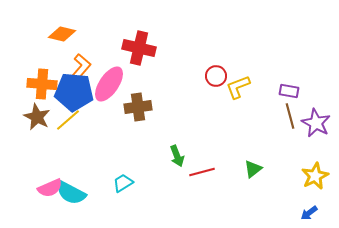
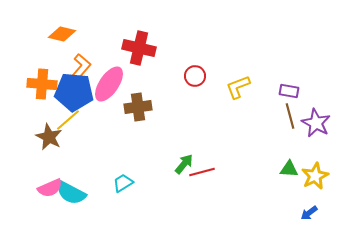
red circle: moved 21 px left
brown star: moved 12 px right, 20 px down
green arrow: moved 7 px right, 8 px down; rotated 120 degrees counterclockwise
green triangle: moved 36 px right; rotated 42 degrees clockwise
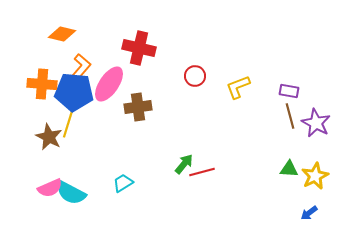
yellow line: moved 4 px down; rotated 32 degrees counterclockwise
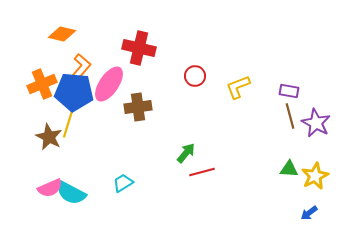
orange cross: rotated 28 degrees counterclockwise
green arrow: moved 2 px right, 11 px up
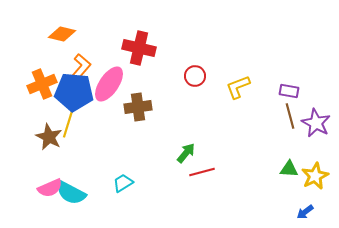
blue arrow: moved 4 px left, 1 px up
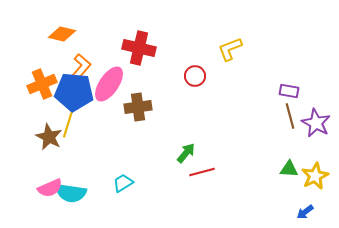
yellow L-shape: moved 8 px left, 38 px up
cyan semicircle: rotated 20 degrees counterclockwise
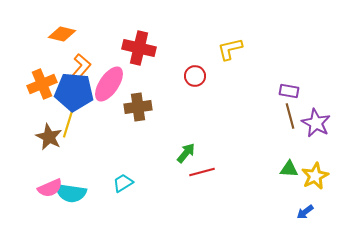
yellow L-shape: rotated 8 degrees clockwise
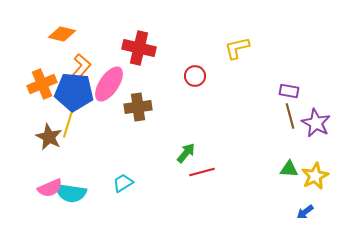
yellow L-shape: moved 7 px right, 1 px up
